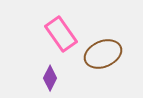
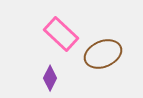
pink rectangle: rotated 12 degrees counterclockwise
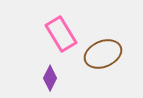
pink rectangle: rotated 16 degrees clockwise
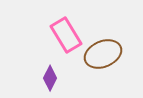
pink rectangle: moved 5 px right, 1 px down
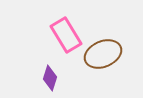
purple diamond: rotated 10 degrees counterclockwise
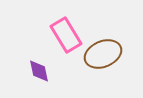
purple diamond: moved 11 px left, 7 px up; rotated 30 degrees counterclockwise
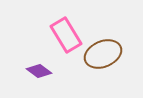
purple diamond: rotated 40 degrees counterclockwise
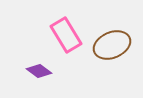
brown ellipse: moved 9 px right, 9 px up
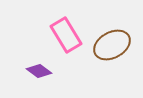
brown ellipse: rotated 6 degrees counterclockwise
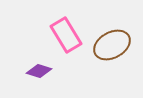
purple diamond: rotated 20 degrees counterclockwise
